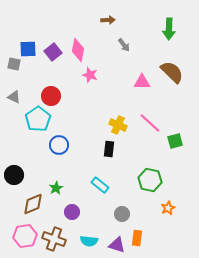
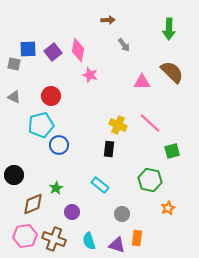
cyan pentagon: moved 3 px right, 6 px down; rotated 20 degrees clockwise
green square: moved 3 px left, 10 px down
cyan semicircle: rotated 66 degrees clockwise
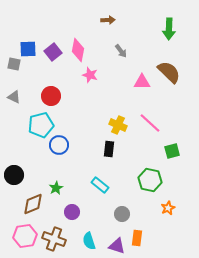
gray arrow: moved 3 px left, 6 px down
brown semicircle: moved 3 px left
purple triangle: moved 1 px down
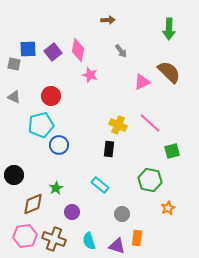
pink triangle: rotated 24 degrees counterclockwise
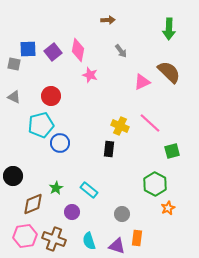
yellow cross: moved 2 px right, 1 px down
blue circle: moved 1 px right, 2 px up
black circle: moved 1 px left, 1 px down
green hexagon: moved 5 px right, 4 px down; rotated 15 degrees clockwise
cyan rectangle: moved 11 px left, 5 px down
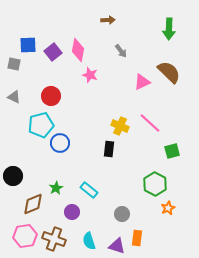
blue square: moved 4 px up
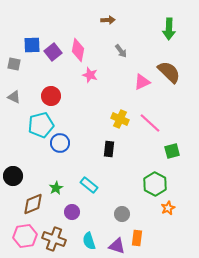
blue square: moved 4 px right
yellow cross: moved 7 px up
cyan rectangle: moved 5 px up
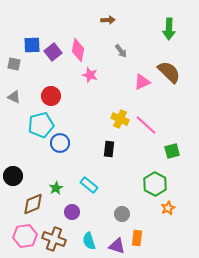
pink line: moved 4 px left, 2 px down
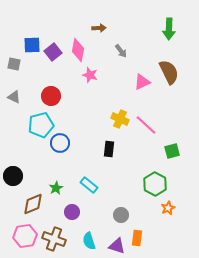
brown arrow: moved 9 px left, 8 px down
brown semicircle: rotated 20 degrees clockwise
gray circle: moved 1 px left, 1 px down
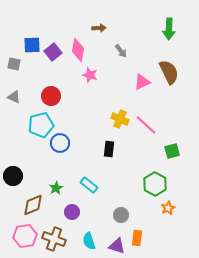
brown diamond: moved 1 px down
